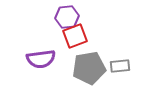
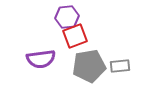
gray pentagon: moved 2 px up
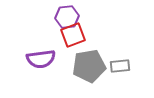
red square: moved 2 px left, 1 px up
